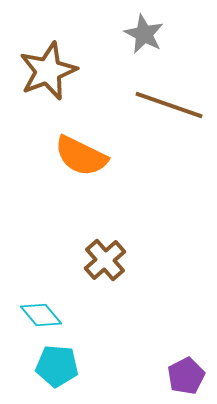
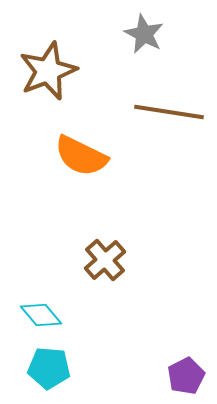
brown line: moved 7 px down; rotated 10 degrees counterclockwise
cyan pentagon: moved 8 px left, 2 px down
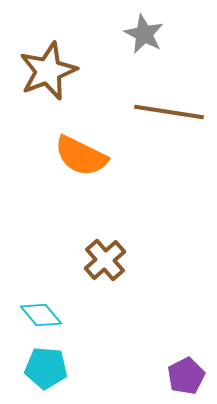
cyan pentagon: moved 3 px left
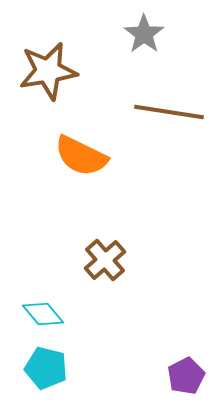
gray star: rotated 9 degrees clockwise
brown star: rotated 12 degrees clockwise
cyan diamond: moved 2 px right, 1 px up
cyan pentagon: rotated 9 degrees clockwise
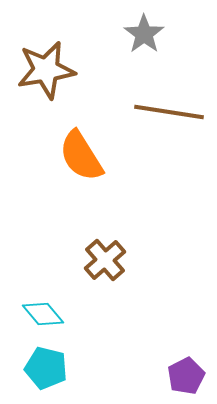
brown star: moved 2 px left, 1 px up
orange semicircle: rotated 32 degrees clockwise
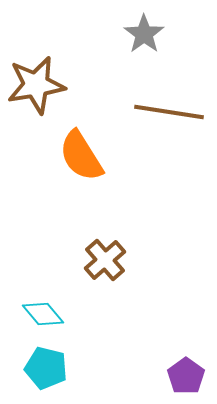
brown star: moved 10 px left, 15 px down
purple pentagon: rotated 9 degrees counterclockwise
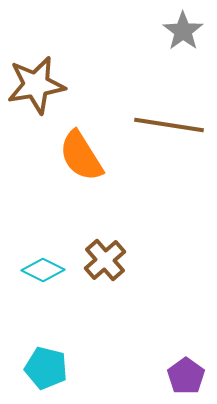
gray star: moved 39 px right, 3 px up
brown line: moved 13 px down
cyan diamond: moved 44 px up; rotated 24 degrees counterclockwise
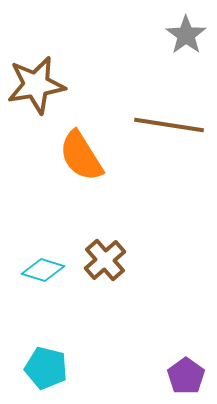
gray star: moved 3 px right, 4 px down
cyan diamond: rotated 9 degrees counterclockwise
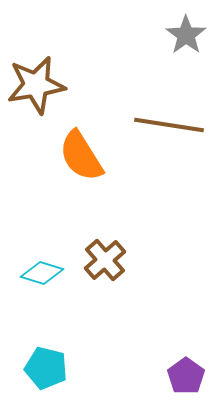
cyan diamond: moved 1 px left, 3 px down
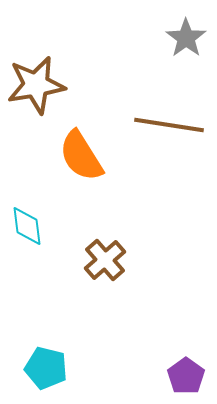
gray star: moved 3 px down
cyan diamond: moved 15 px left, 47 px up; rotated 66 degrees clockwise
